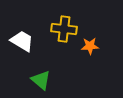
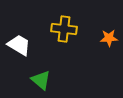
white trapezoid: moved 3 px left, 4 px down
orange star: moved 19 px right, 8 px up
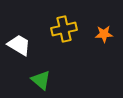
yellow cross: rotated 20 degrees counterclockwise
orange star: moved 5 px left, 4 px up
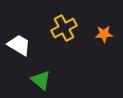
yellow cross: moved 1 px up; rotated 15 degrees counterclockwise
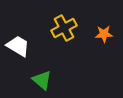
white trapezoid: moved 1 px left, 1 px down
green triangle: moved 1 px right
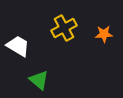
green triangle: moved 3 px left
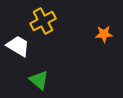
yellow cross: moved 21 px left, 7 px up
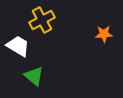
yellow cross: moved 1 px left, 1 px up
green triangle: moved 5 px left, 4 px up
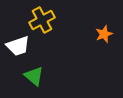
orange star: rotated 18 degrees counterclockwise
white trapezoid: rotated 130 degrees clockwise
